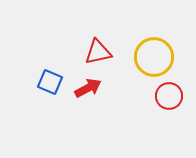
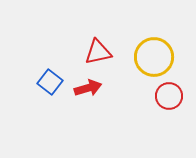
blue square: rotated 15 degrees clockwise
red arrow: rotated 12 degrees clockwise
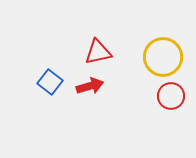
yellow circle: moved 9 px right
red arrow: moved 2 px right, 2 px up
red circle: moved 2 px right
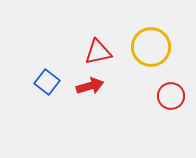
yellow circle: moved 12 px left, 10 px up
blue square: moved 3 px left
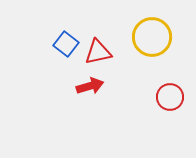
yellow circle: moved 1 px right, 10 px up
blue square: moved 19 px right, 38 px up
red circle: moved 1 px left, 1 px down
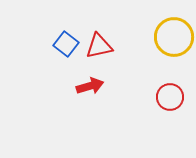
yellow circle: moved 22 px right
red triangle: moved 1 px right, 6 px up
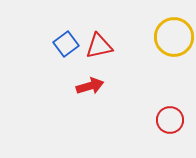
blue square: rotated 15 degrees clockwise
red circle: moved 23 px down
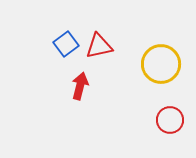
yellow circle: moved 13 px left, 27 px down
red arrow: moved 10 px left; rotated 60 degrees counterclockwise
